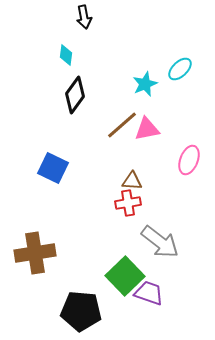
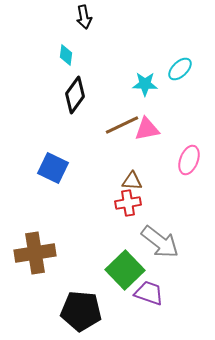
cyan star: rotated 25 degrees clockwise
brown line: rotated 16 degrees clockwise
green square: moved 6 px up
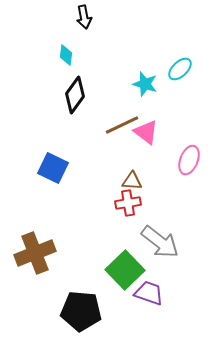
cyan star: rotated 15 degrees clockwise
pink triangle: moved 1 px left, 3 px down; rotated 48 degrees clockwise
brown cross: rotated 12 degrees counterclockwise
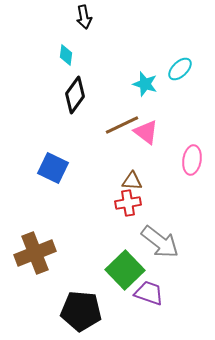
pink ellipse: moved 3 px right; rotated 12 degrees counterclockwise
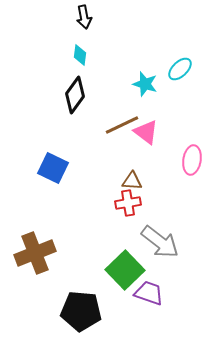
cyan diamond: moved 14 px right
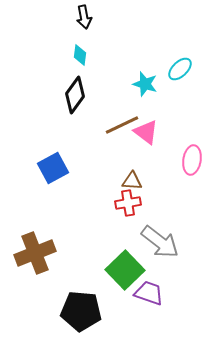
blue square: rotated 36 degrees clockwise
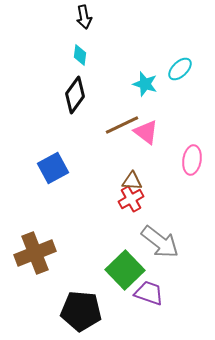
red cross: moved 3 px right, 4 px up; rotated 20 degrees counterclockwise
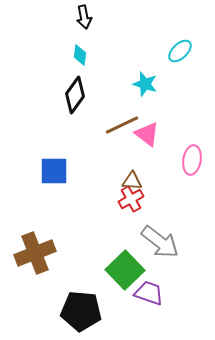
cyan ellipse: moved 18 px up
pink triangle: moved 1 px right, 2 px down
blue square: moved 1 px right, 3 px down; rotated 28 degrees clockwise
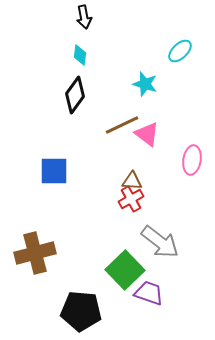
brown cross: rotated 6 degrees clockwise
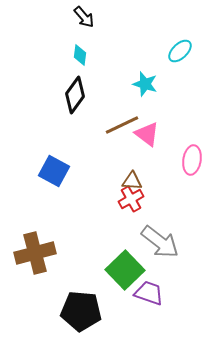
black arrow: rotated 30 degrees counterclockwise
blue square: rotated 28 degrees clockwise
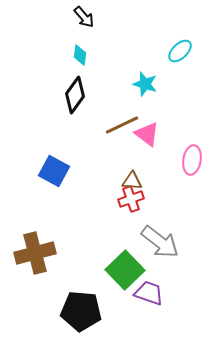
red cross: rotated 10 degrees clockwise
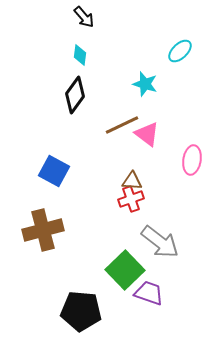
brown cross: moved 8 px right, 23 px up
